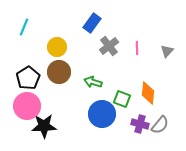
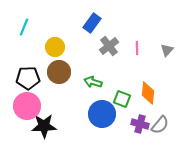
yellow circle: moved 2 px left
gray triangle: moved 1 px up
black pentagon: rotated 30 degrees clockwise
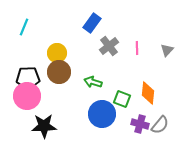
yellow circle: moved 2 px right, 6 px down
pink circle: moved 10 px up
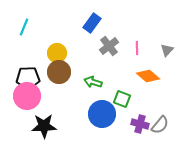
orange diamond: moved 17 px up; rotated 55 degrees counterclockwise
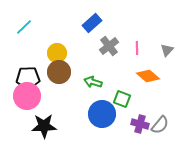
blue rectangle: rotated 12 degrees clockwise
cyan line: rotated 24 degrees clockwise
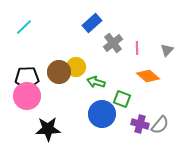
gray cross: moved 4 px right, 3 px up
yellow circle: moved 19 px right, 14 px down
black pentagon: moved 1 px left
green arrow: moved 3 px right
black star: moved 4 px right, 3 px down
